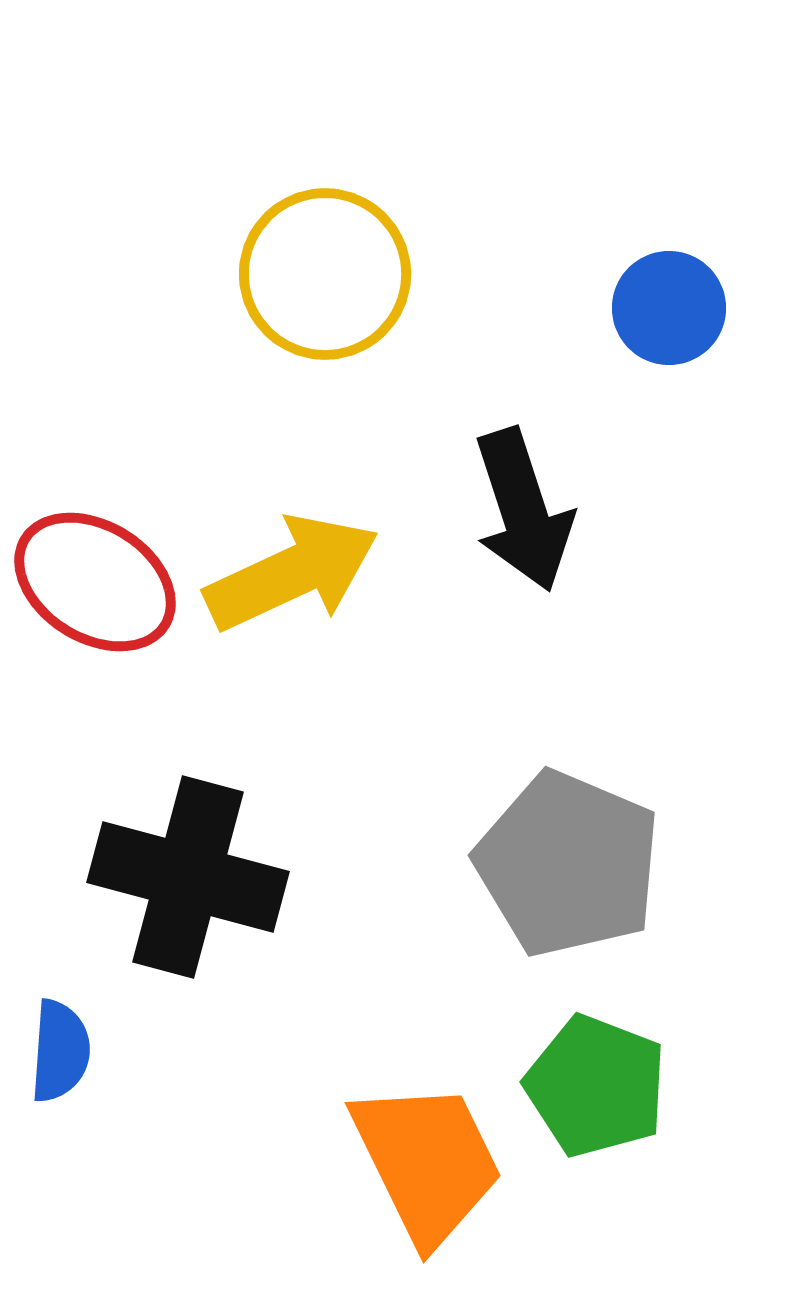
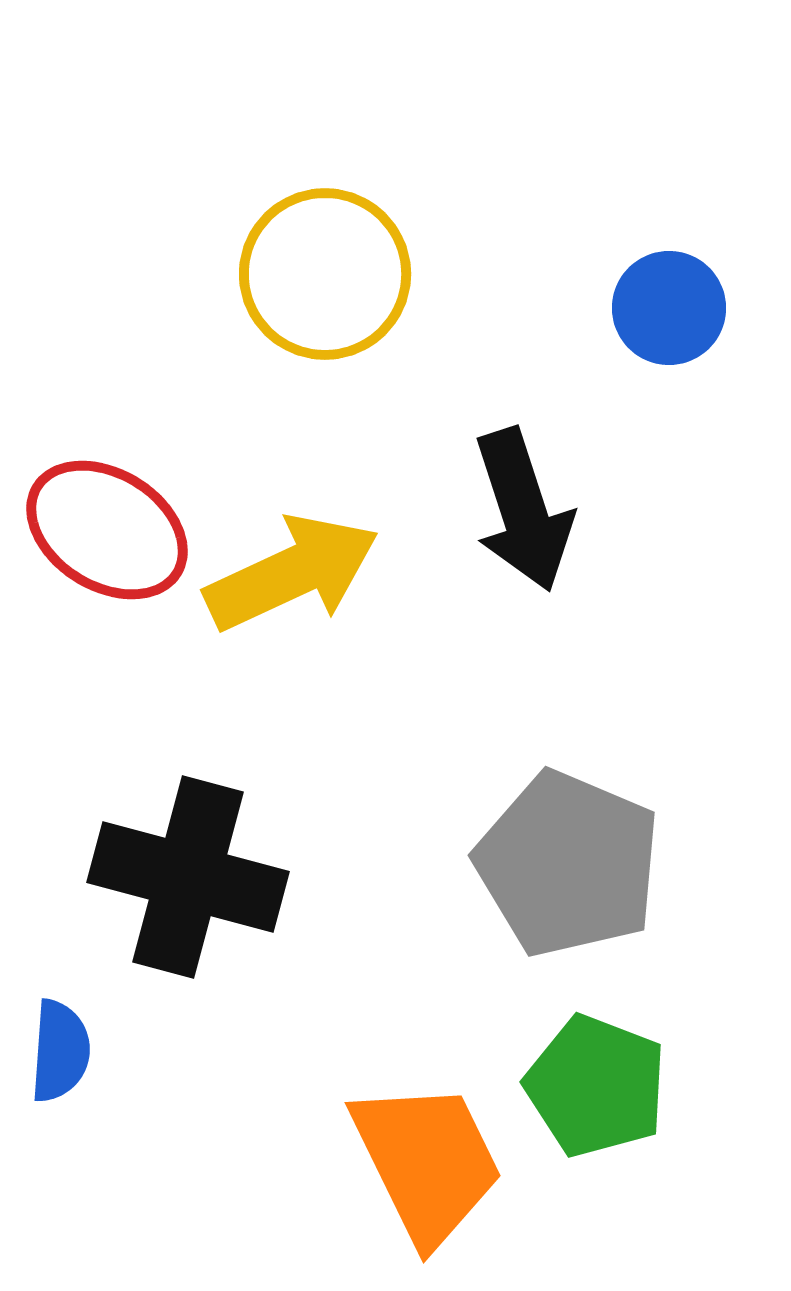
red ellipse: moved 12 px right, 52 px up
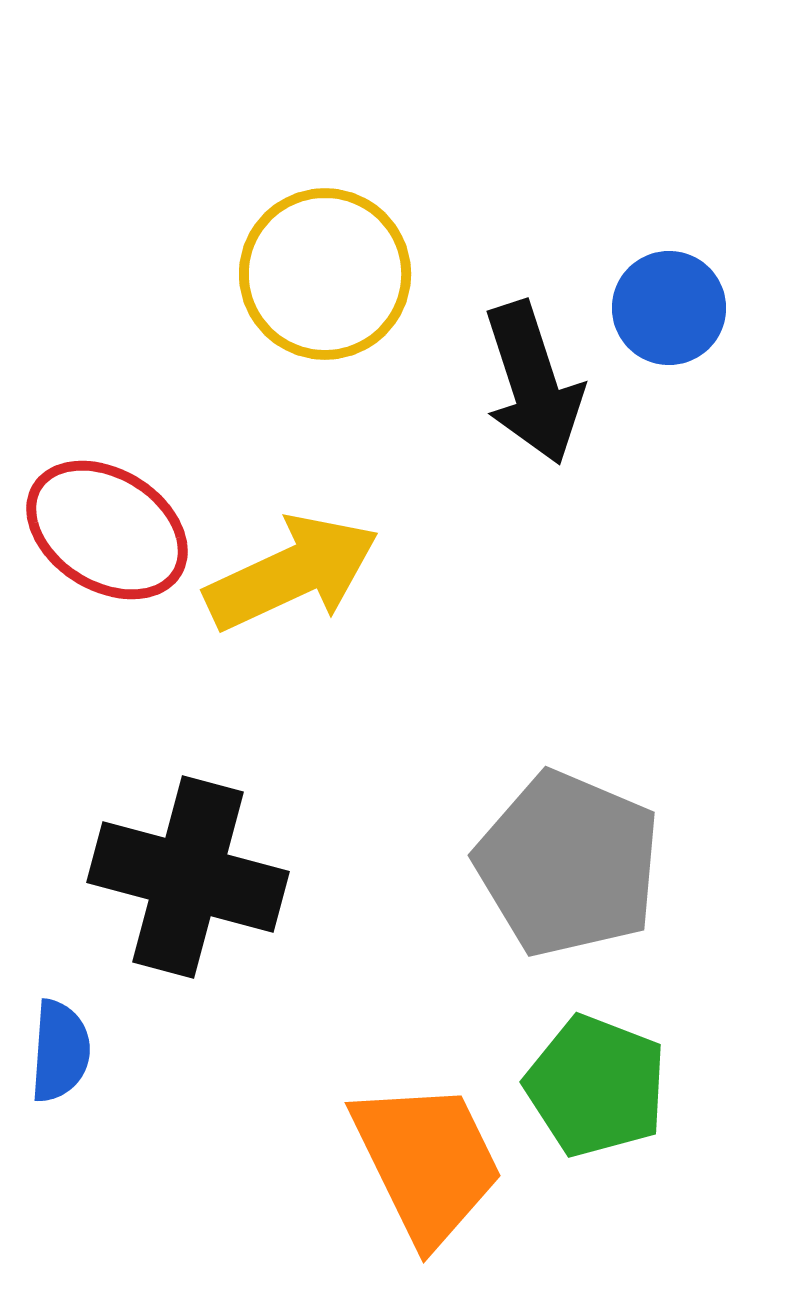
black arrow: moved 10 px right, 127 px up
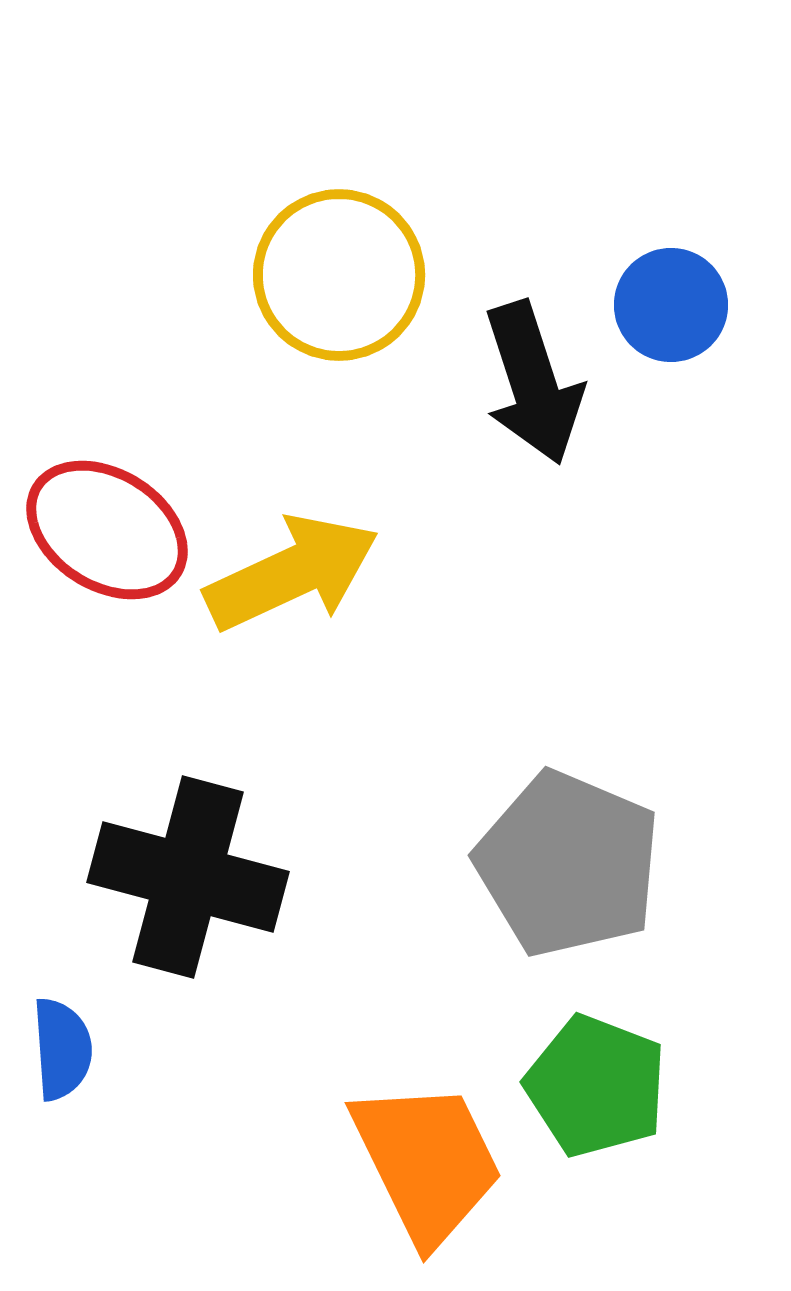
yellow circle: moved 14 px right, 1 px down
blue circle: moved 2 px right, 3 px up
blue semicircle: moved 2 px right, 2 px up; rotated 8 degrees counterclockwise
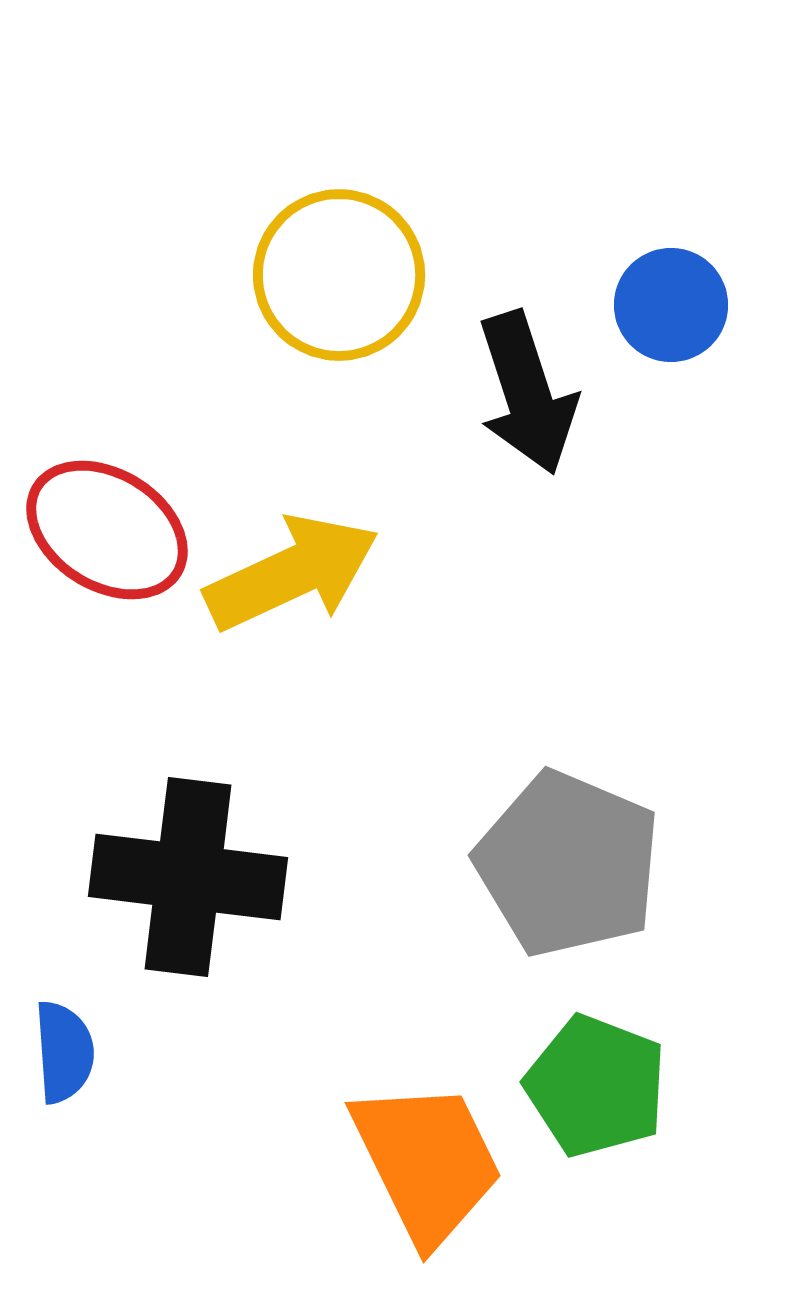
black arrow: moved 6 px left, 10 px down
black cross: rotated 8 degrees counterclockwise
blue semicircle: moved 2 px right, 3 px down
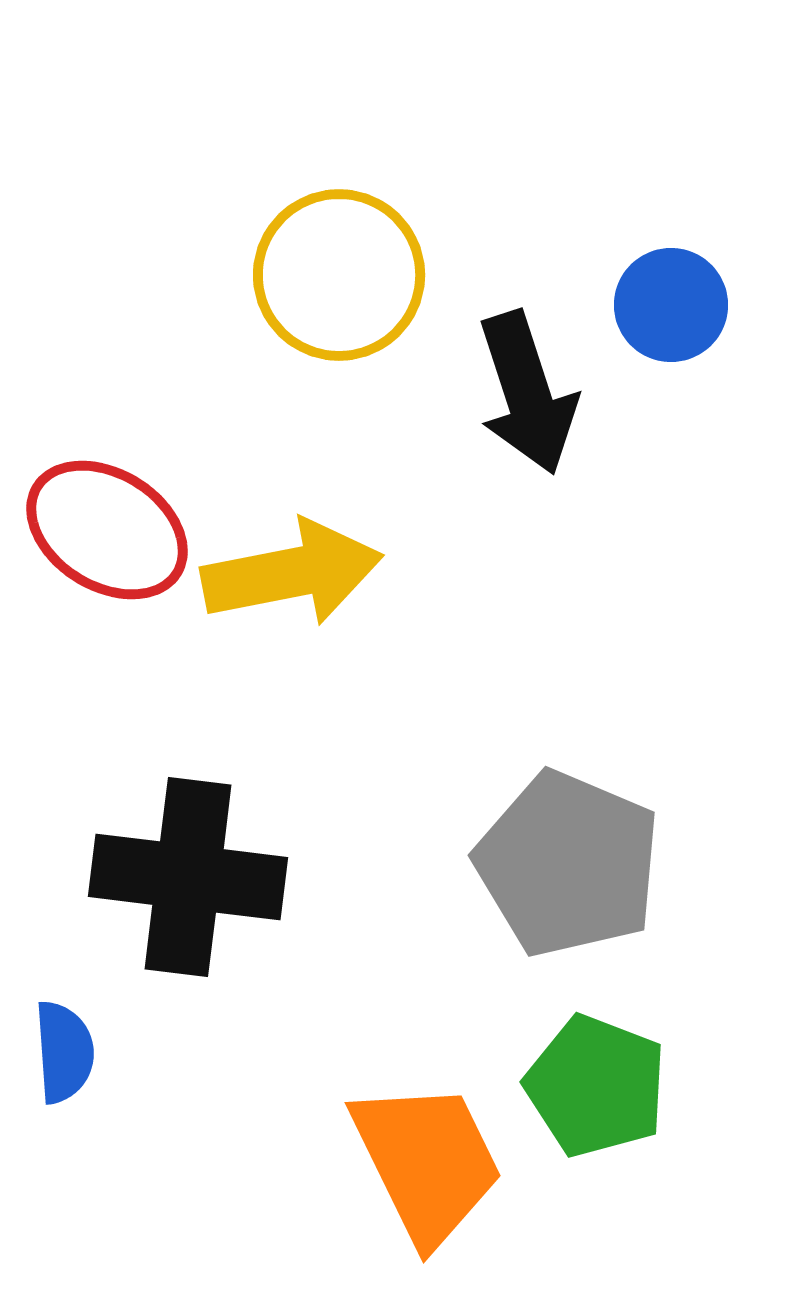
yellow arrow: rotated 14 degrees clockwise
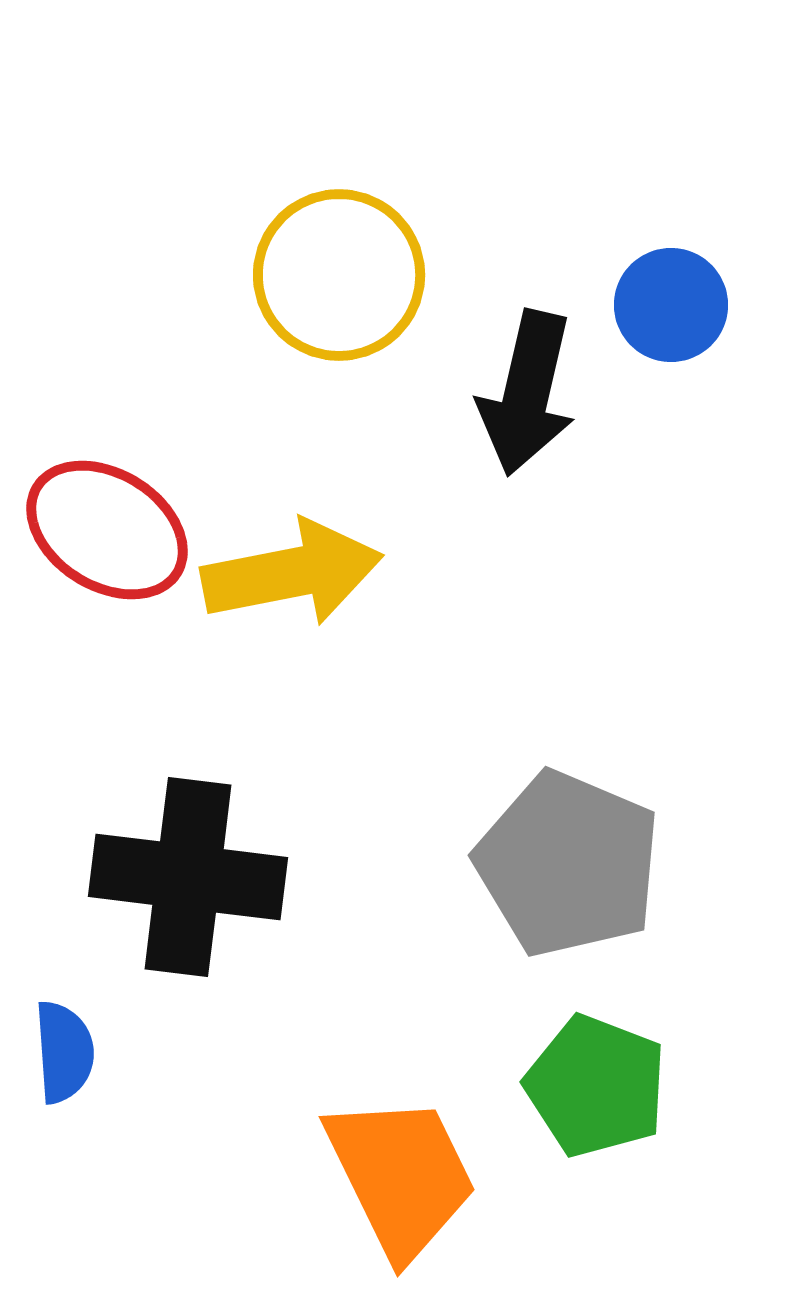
black arrow: rotated 31 degrees clockwise
orange trapezoid: moved 26 px left, 14 px down
